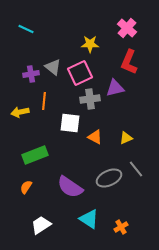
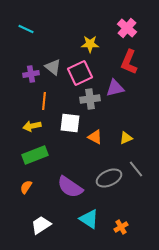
yellow arrow: moved 12 px right, 14 px down
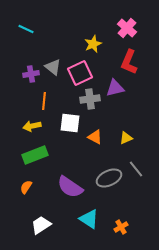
yellow star: moved 3 px right; rotated 24 degrees counterclockwise
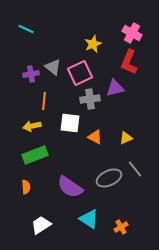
pink cross: moved 5 px right, 5 px down; rotated 12 degrees counterclockwise
gray line: moved 1 px left
orange semicircle: rotated 144 degrees clockwise
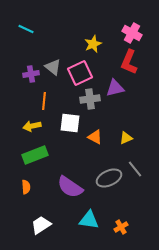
cyan triangle: moved 1 px down; rotated 25 degrees counterclockwise
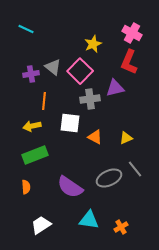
pink square: moved 2 px up; rotated 20 degrees counterclockwise
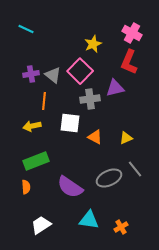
gray triangle: moved 8 px down
green rectangle: moved 1 px right, 6 px down
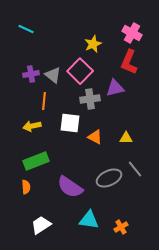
yellow triangle: rotated 24 degrees clockwise
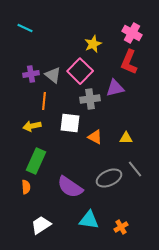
cyan line: moved 1 px left, 1 px up
green rectangle: rotated 45 degrees counterclockwise
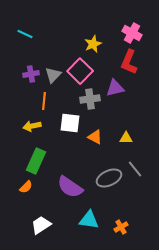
cyan line: moved 6 px down
gray triangle: rotated 36 degrees clockwise
orange semicircle: rotated 48 degrees clockwise
